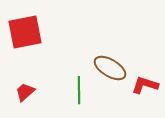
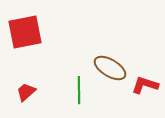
red trapezoid: moved 1 px right
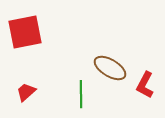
red L-shape: rotated 80 degrees counterclockwise
green line: moved 2 px right, 4 px down
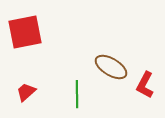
brown ellipse: moved 1 px right, 1 px up
green line: moved 4 px left
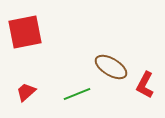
green line: rotated 68 degrees clockwise
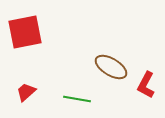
red L-shape: moved 1 px right
green line: moved 5 px down; rotated 32 degrees clockwise
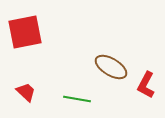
red trapezoid: rotated 85 degrees clockwise
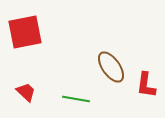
brown ellipse: rotated 24 degrees clockwise
red L-shape: rotated 20 degrees counterclockwise
green line: moved 1 px left
